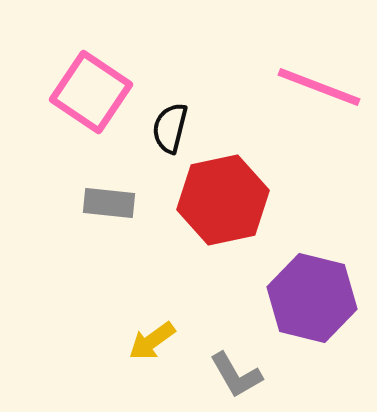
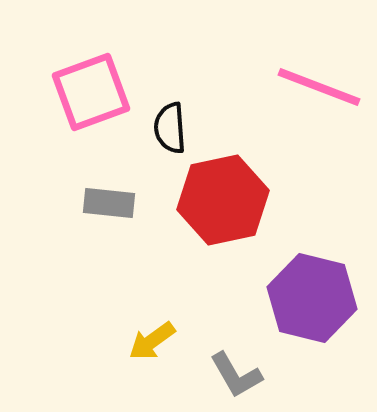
pink square: rotated 36 degrees clockwise
black semicircle: rotated 18 degrees counterclockwise
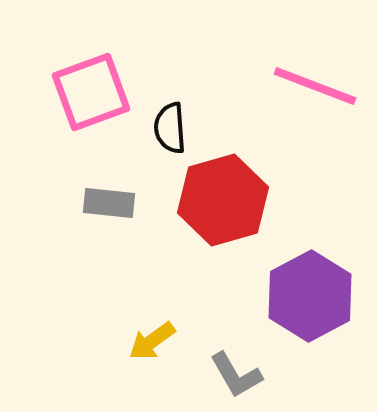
pink line: moved 4 px left, 1 px up
red hexagon: rotated 4 degrees counterclockwise
purple hexagon: moved 2 px left, 2 px up; rotated 18 degrees clockwise
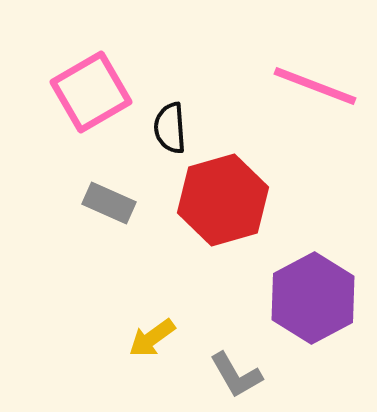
pink square: rotated 10 degrees counterclockwise
gray rectangle: rotated 18 degrees clockwise
purple hexagon: moved 3 px right, 2 px down
yellow arrow: moved 3 px up
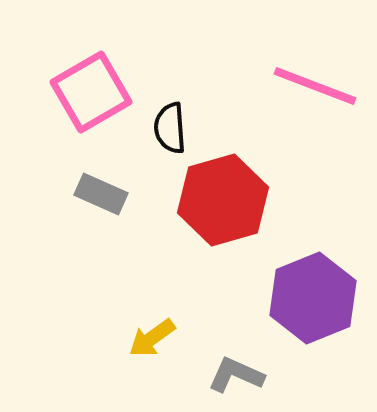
gray rectangle: moved 8 px left, 9 px up
purple hexagon: rotated 6 degrees clockwise
gray L-shape: rotated 144 degrees clockwise
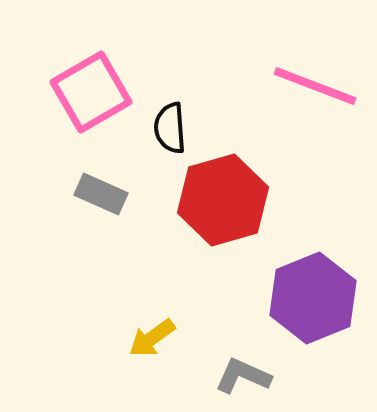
gray L-shape: moved 7 px right, 1 px down
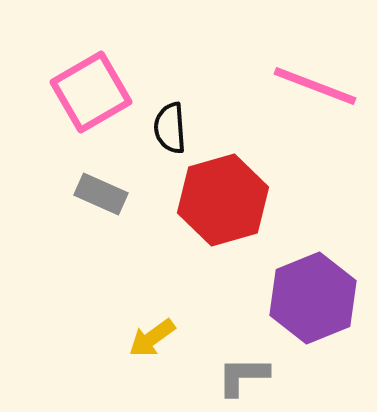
gray L-shape: rotated 24 degrees counterclockwise
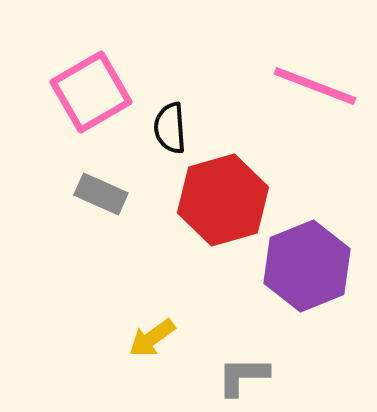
purple hexagon: moved 6 px left, 32 px up
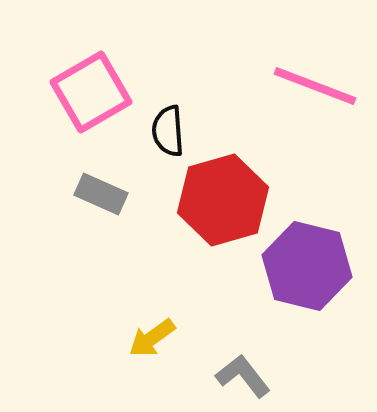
black semicircle: moved 2 px left, 3 px down
purple hexagon: rotated 24 degrees counterclockwise
gray L-shape: rotated 52 degrees clockwise
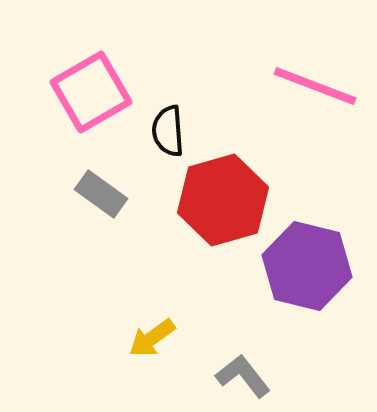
gray rectangle: rotated 12 degrees clockwise
